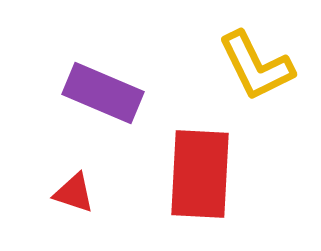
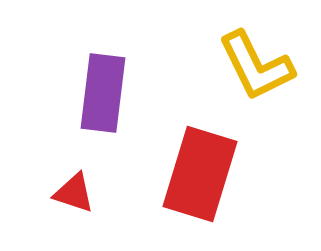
purple rectangle: rotated 74 degrees clockwise
red rectangle: rotated 14 degrees clockwise
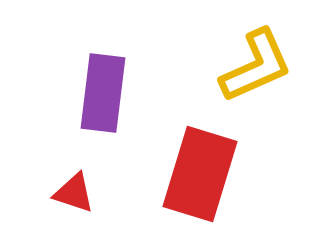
yellow L-shape: rotated 88 degrees counterclockwise
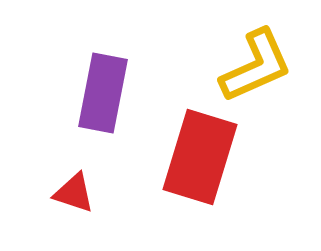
purple rectangle: rotated 4 degrees clockwise
red rectangle: moved 17 px up
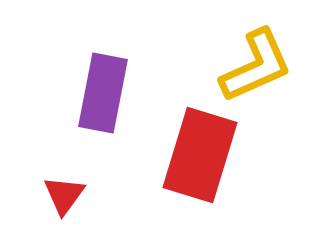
red rectangle: moved 2 px up
red triangle: moved 10 px left, 2 px down; rotated 48 degrees clockwise
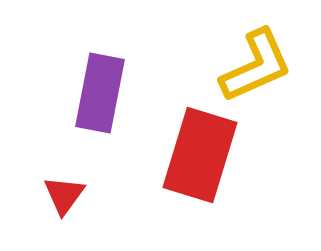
purple rectangle: moved 3 px left
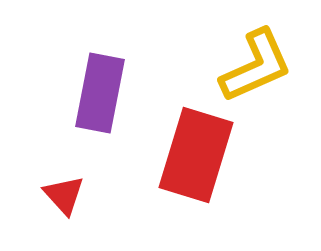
red rectangle: moved 4 px left
red triangle: rotated 18 degrees counterclockwise
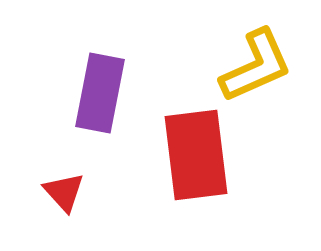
red rectangle: rotated 24 degrees counterclockwise
red triangle: moved 3 px up
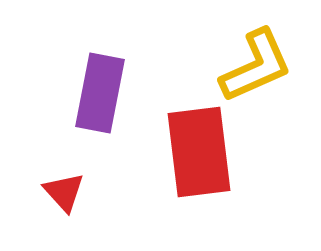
red rectangle: moved 3 px right, 3 px up
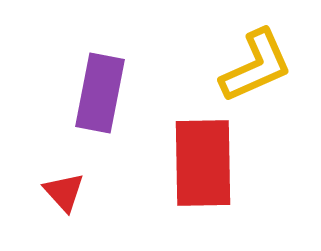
red rectangle: moved 4 px right, 11 px down; rotated 6 degrees clockwise
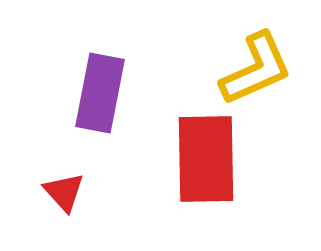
yellow L-shape: moved 3 px down
red rectangle: moved 3 px right, 4 px up
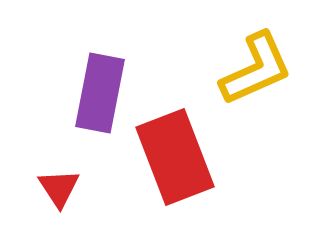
red rectangle: moved 31 px left, 2 px up; rotated 20 degrees counterclockwise
red triangle: moved 5 px left, 4 px up; rotated 9 degrees clockwise
